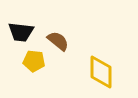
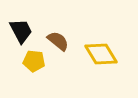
black trapezoid: moved 1 px up; rotated 124 degrees counterclockwise
yellow diamond: moved 18 px up; rotated 32 degrees counterclockwise
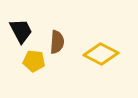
brown semicircle: moved 1 px left, 1 px down; rotated 55 degrees clockwise
yellow diamond: rotated 32 degrees counterclockwise
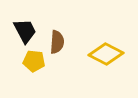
black trapezoid: moved 4 px right
yellow diamond: moved 5 px right
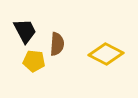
brown semicircle: moved 2 px down
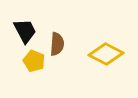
yellow pentagon: rotated 15 degrees clockwise
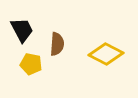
black trapezoid: moved 3 px left, 1 px up
yellow pentagon: moved 3 px left, 3 px down; rotated 10 degrees counterclockwise
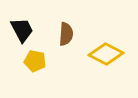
brown semicircle: moved 9 px right, 10 px up
yellow pentagon: moved 4 px right, 3 px up
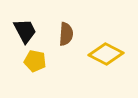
black trapezoid: moved 3 px right, 1 px down
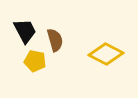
brown semicircle: moved 11 px left, 6 px down; rotated 20 degrees counterclockwise
